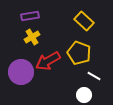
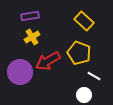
purple circle: moved 1 px left
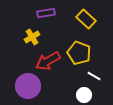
purple rectangle: moved 16 px right, 3 px up
yellow rectangle: moved 2 px right, 2 px up
purple circle: moved 8 px right, 14 px down
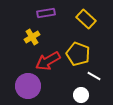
yellow pentagon: moved 1 px left, 1 px down
white circle: moved 3 px left
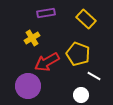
yellow cross: moved 1 px down
red arrow: moved 1 px left, 1 px down
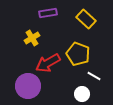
purple rectangle: moved 2 px right
red arrow: moved 1 px right, 1 px down
white circle: moved 1 px right, 1 px up
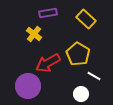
yellow cross: moved 2 px right, 4 px up; rotated 21 degrees counterclockwise
yellow pentagon: rotated 10 degrees clockwise
white circle: moved 1 px left
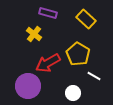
purple rectangle: rotated 24 degrees clockwise
white circle: moved 8 px left, 1 px up
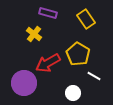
yellow rectangle: rotated 12 degrees clockwise
purple circle: moved 4 px left, 3 px up
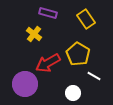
purple circle: moved 1 px right, 1 px down
